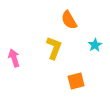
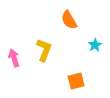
yellow L-shape: moved 10 px left, 2 px down
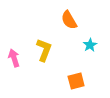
cyan star: moved 5 px left
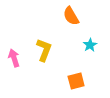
orange semicircle: moved 2 px right, 4 px up
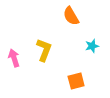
cyan star: moved 2 px right, 1 px down; rotated 16 degrees clockwise
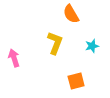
orange semicircle: moved 2 px up
yellow L-shape: moved 11 px right, 7 px up
